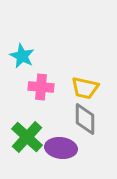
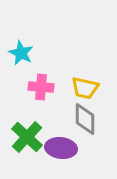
cyan star: moved 1 px left, 3 px up
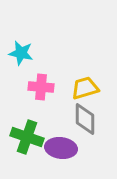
cyan star: rotated 15 degrees counterclockwise
yellow trapezoid: rotated 152 degrees clockwise
green cross: rotated 24 degrees counterclockwise
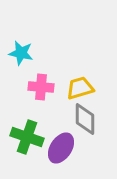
yellow trapezoid: moved 5 px left
purple ellipse: rotated 64 degrees counterclockwise
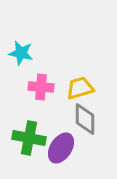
green cross: moved 2 px right, 1 px down; rotated 8 degrees counterclockwise
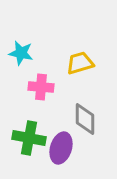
yellow trapezoid: moved 25 px up
purple ellipse: rotated 16 degrees counterclockwise
